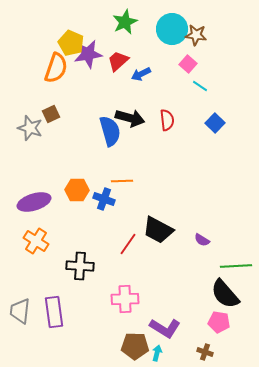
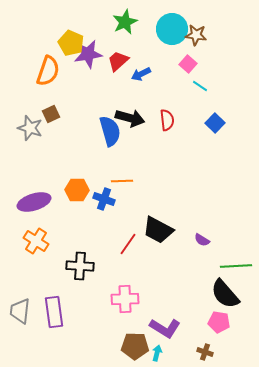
orange semicircle: moved 8 px left, 3 px down
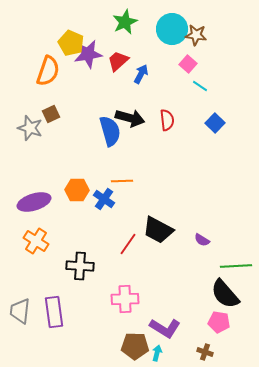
blue arrow: rotated 144 degrees clockwise
blue cross: rotated 15 degrees clockwise
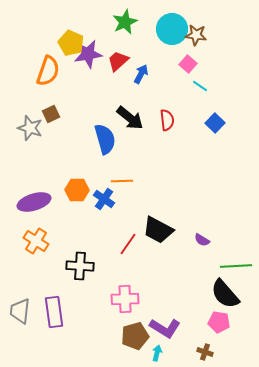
black arrow: rotated 24 degrees clockwise
blue semicircle: moved 5 px left, 8 px down
brown pentagon: moved 10 px up; rotated 16 degrees counterclockwise
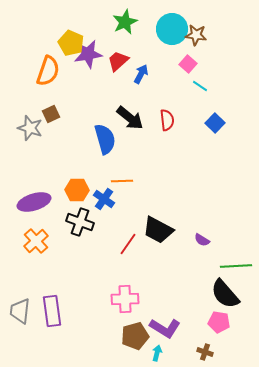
orange cross: rotated 15 degrees clockwise
black cross: moved 44 px up; rotated 16 degrees clockwise
purple rectangle: moved 2 px left, 1 px up
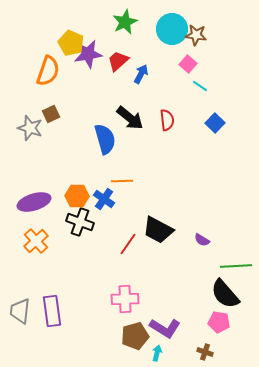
orange hexagon: moved 6 px down
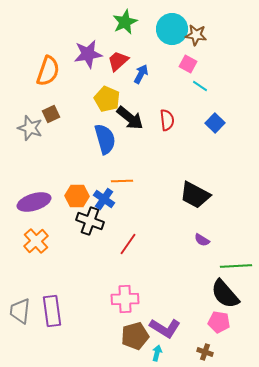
yellow pentagon: moved 36 px right, 56 px down
pink square: rotated 12 degrees counterclockwise
black cross: moved 10 px right, 1 px up
black trapezoid: moved 37 px right, 35 px up
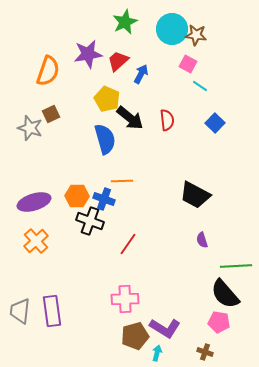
blue cross: rotated 15 degrees counterclockwise
purple semicircle: rotated 42 degrees clockwise
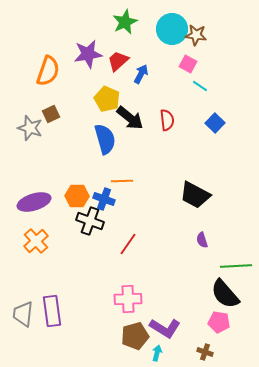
pink cross: moved 3 px right
gray trapezoid: moved 3 px right, 3 px down
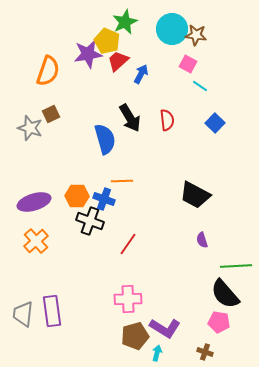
yellow pentagon: moved 58 px up
black arrow: rotated 20 degrees clockwise
